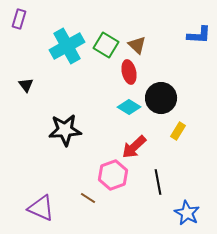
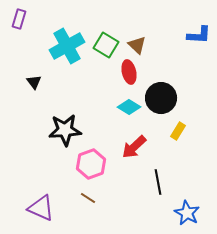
black triangle: moved 8 px right, 3 px up
pink hexagon: moved 22 px left, 11 px up
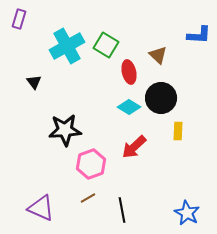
brown triangle: moved 21 px right, 10 px down
yellow rectangle: rotated 30 degrees counterclockwise
black line: moved 36 px left, 28 px down
brown line: rotated 63 degrees counterclockwise
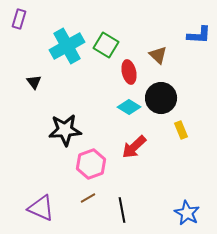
yellow rectangle: moved 3 px right, 1 px up; rotated 24 degrees counterclockwise
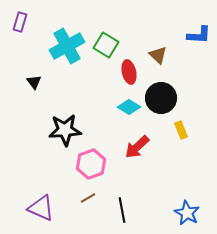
purple rectangle: moved 1 px right, 3 px down
red arrow: moved 3 px right
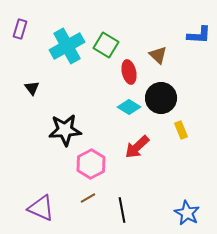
purple rectangle: moved 7 px down
black triangle: moved 2 px left, 6 px down
pink hexagon: rotated 8 degrees counterclockwise
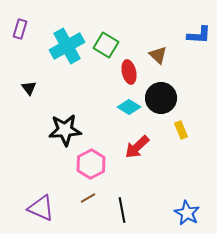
black triangle: moved 3 px left
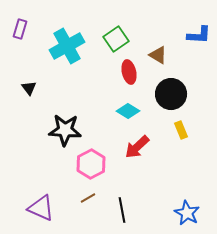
green square: moved 10 px right, 6 px up; rotated 25 degrees clockwise
brown triangle: rotated 12 degrees counterclockwise
black circle: moved 10 px right, 4 px up
cyan diamond: moved 1 px left, 4 px down
black star: rotated 8 degrees clockwise
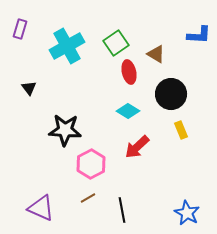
green square: moved 4 px down
brown triangle: moved 2 px left, 1 px up
